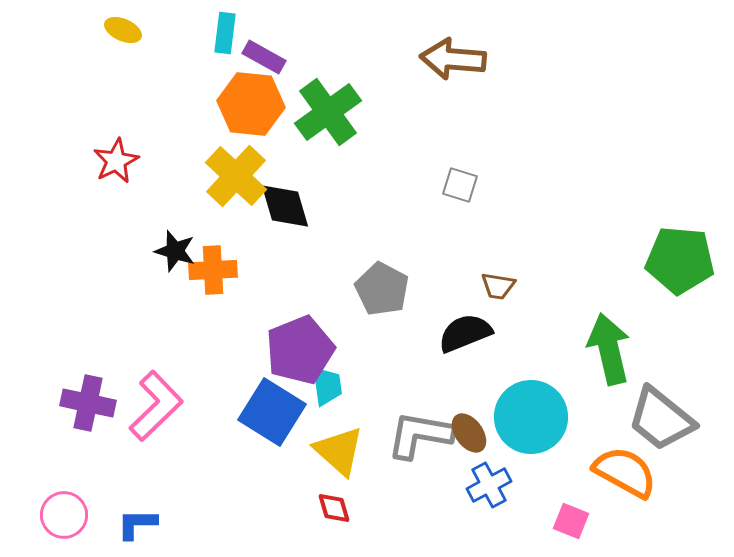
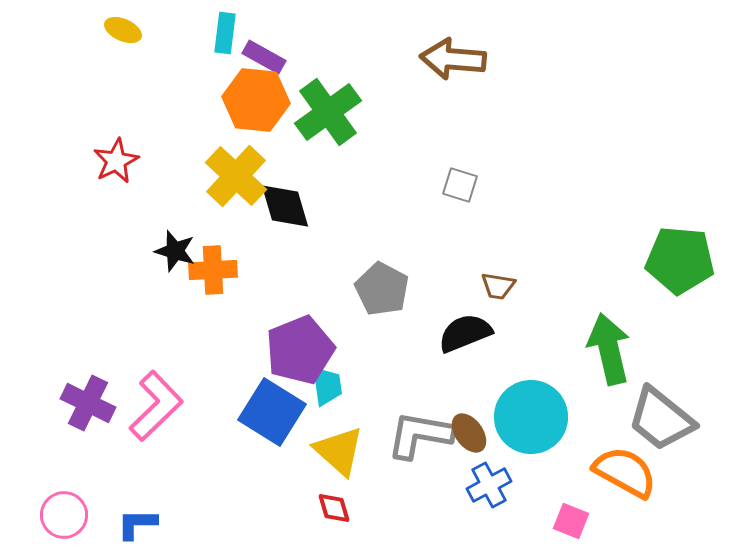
orange hexagon: moved 5 px right, 4 px up
purple cross: rotated 14 degrees clockwise
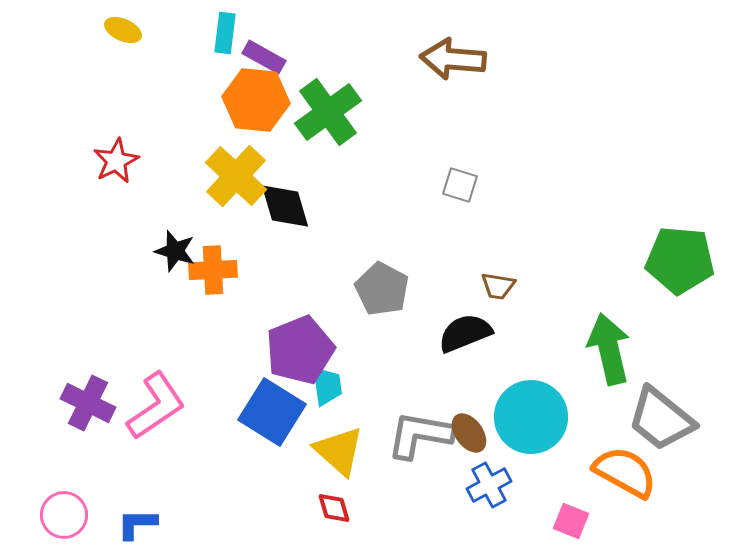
pink L-shape: rotated 10 degrees clockwise
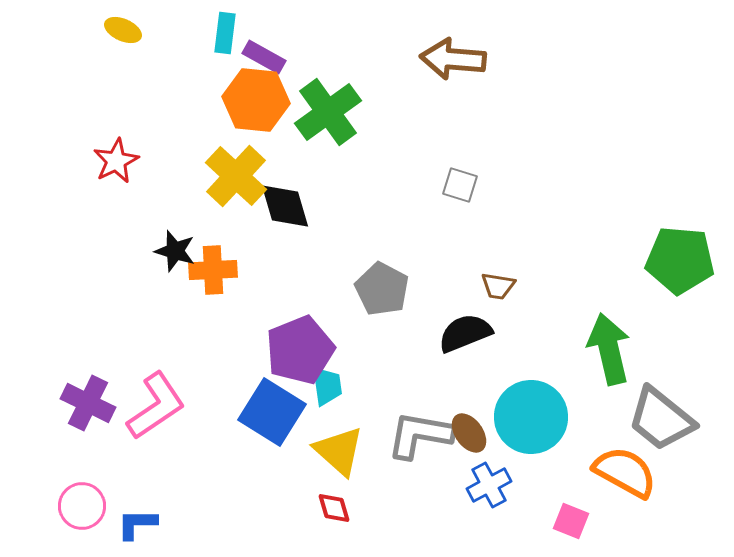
pink circle: moved 18 px right, 9 px up
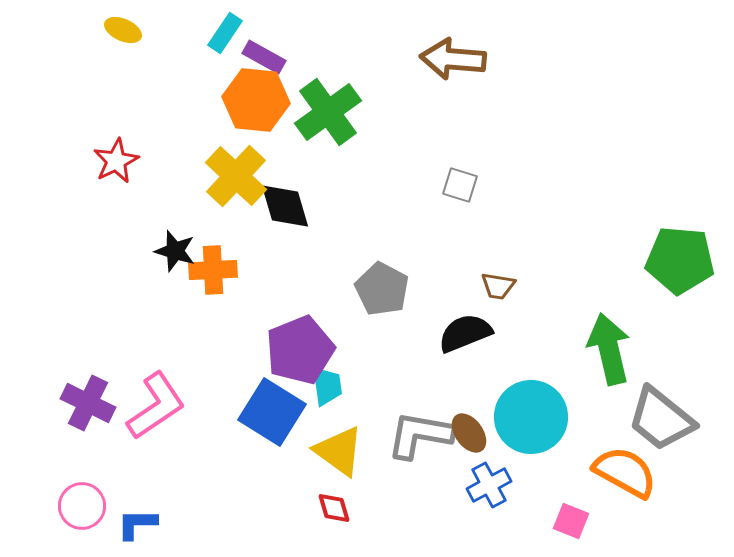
cyan rectangle: rotated 27 degrees clockwise
yellow triangle: rotated 6 degrees counterclockwise
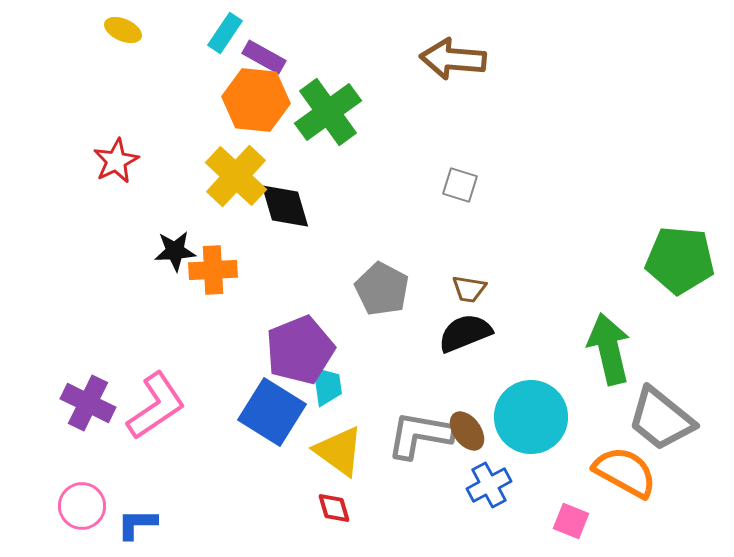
black star: rotated 21 degrees counterclockwise
brown trapezoid: moved 29 px left, 3 px down
brown ellipse: moved 2 px left, 2 px up
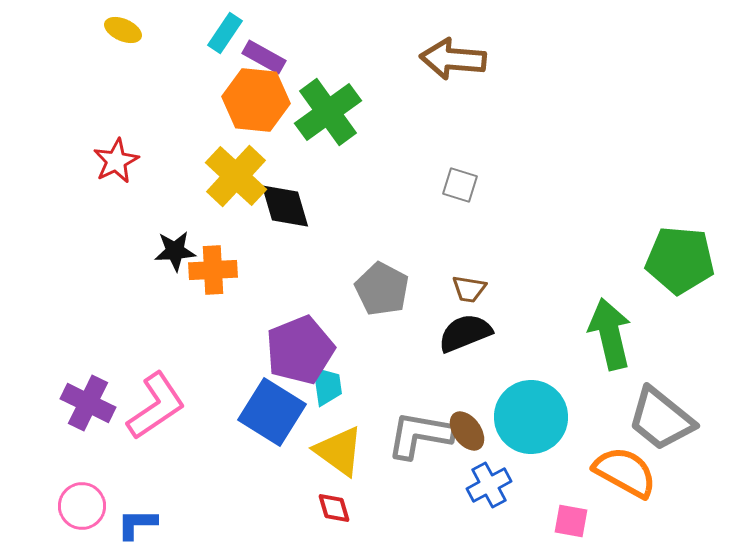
green arrow: moved 1 px right, 15 px up
pink square: rotated 12 degrees counterclockwise
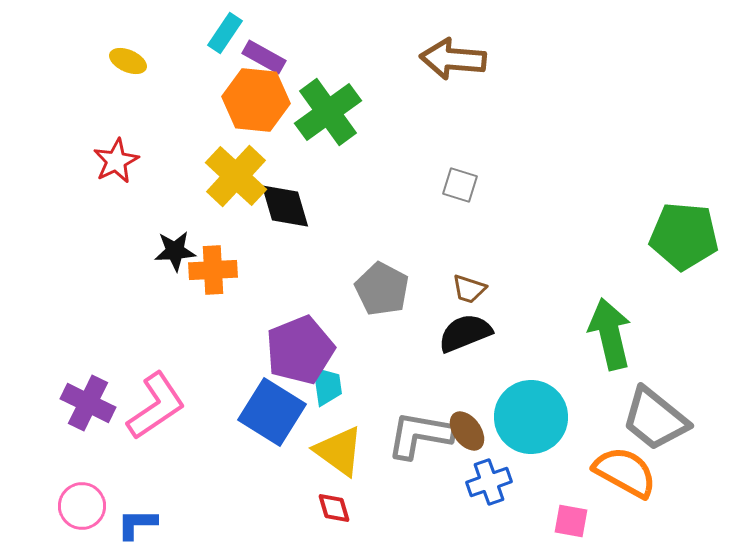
yellow ellipse: moved 5 px right, 31 px down
green pentagon: moved 4 px right, 24 px up
brown trapezoid: rotated 9 degrees clockwise
gray trapezoid: moved 6 px left
blue cross: moved 3 px up; rotated 9 degrees clockwise
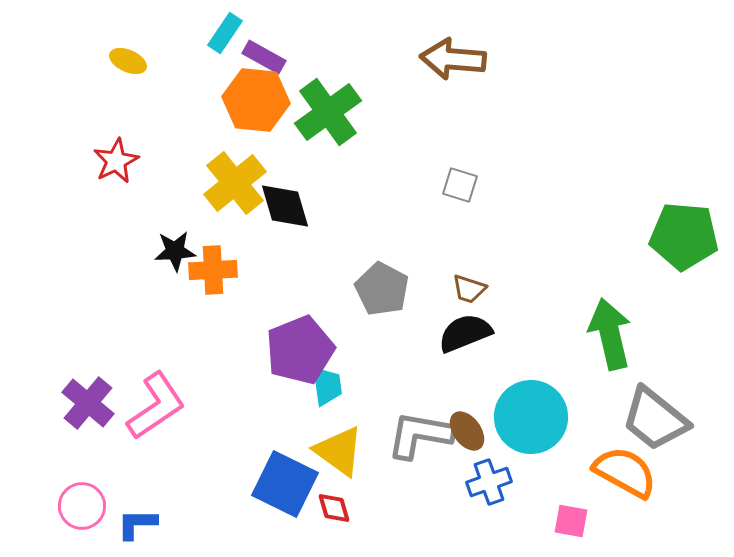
yellow cross: moved 1 px left, 7 px down; rotated 8 degrees clockwise
purple cross: rotated 14 degrees clockwise
blue square: moved 13 px right, 72 px down; rotated 6 degrees counterclockwise
